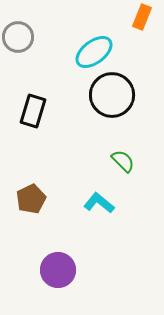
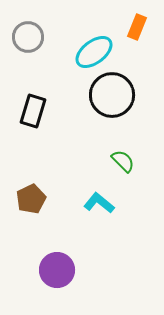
orange rectangle: moved 5 px left, 10 px down
gray circle: moved 10 px right
purple circle: moved 1 px left
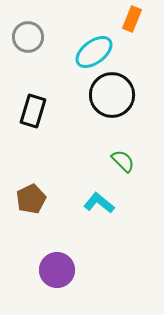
orange rectangle: moved 5 px left, 8 px up
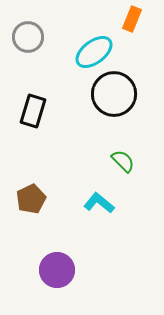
black circle: moved 2 px right, 1 px up
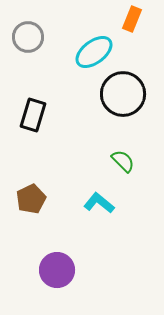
black circle: moved 9 px right
black rectangle: moved 4 px down
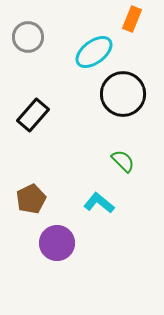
black rectangle: rotated 24 degrees clockwise
purple circle: moved 27 px up
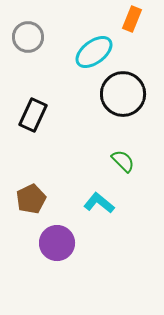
black rectangle: rotated 16 degrees counterclockwise
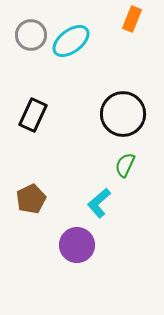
gray circle: moved 3 px right, 2 px up
cyan ellipse: moved 23 px left, 11 px up
black circle: moved 20 px down
green semicircle: moved 2 px right, 4 px down; rotated 110 degrees counterclockwise
cyan L-shape: rotated 80 degrees counterclockwise
purple circle: moved 20 px right, 2 px down
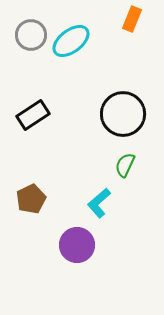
black rectangle: rotated 32 degrees clockwise
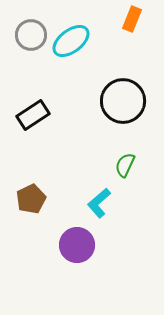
black circle: moved 13 px up
